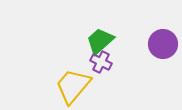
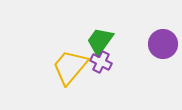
green trapezoid: rotated 12 degrees counterclockwise
yellow trapezoid: moved 3 px left, 19 px up
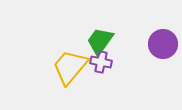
purple cross: rotated 15 degrees counterclockwise
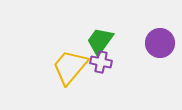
purple circle: moved 3 px left, 1 px up
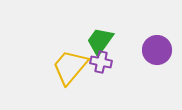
purple circle: moved 3 px left, 7 px down
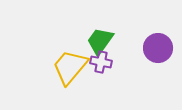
purple circle: moved 1 px right, 2 px up
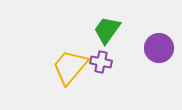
green trapezoid: moved 7 px right, 11 px up
purple circle: moved 1 px right
